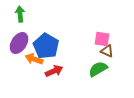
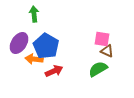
green arrow: moved 14 px right
orange arrow: rotated 12 degrees counterclockwise
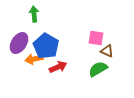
pink square: moved 6 px left, 1 px up
orange arrow: rotated 18 degrees counterclockwise
red arrow: moved 4 px right, 4 px up
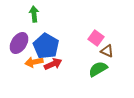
pink square: rotated 28 degrees clockwise
orange arrow: moved 3 px down
red arrow: moved 5 px left, 3 px up
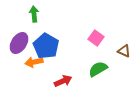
brown triangle: moved 17 px right
red arrow: moved 10 px right, 17 px down
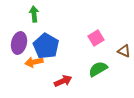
pink square: rotated 21 degrees clockwise
purple ellipse: rotated 20 degrees counterclockwise
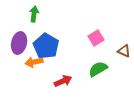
green arrow: rotated 14 degrees clockwise
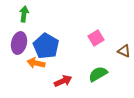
green arrow: moved 10 px left
orange arrow: moved 2 px right, 1 px down; rotated 24 degrees clockwise
green semicircle: moved 5 px down
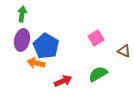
green arrow: moved 2 px left
purple ellipse: moved 3 px right, 3 px up
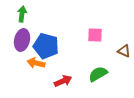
pink square: moved 1 px left, 3 px up; rotated 35 degrees clockwise
blue pentagon: rotated 15 degrees counterclockwise
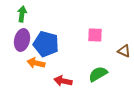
blue pentagon: moved 2 px up
red arrow: rotated 144 degrees counterclockwise
